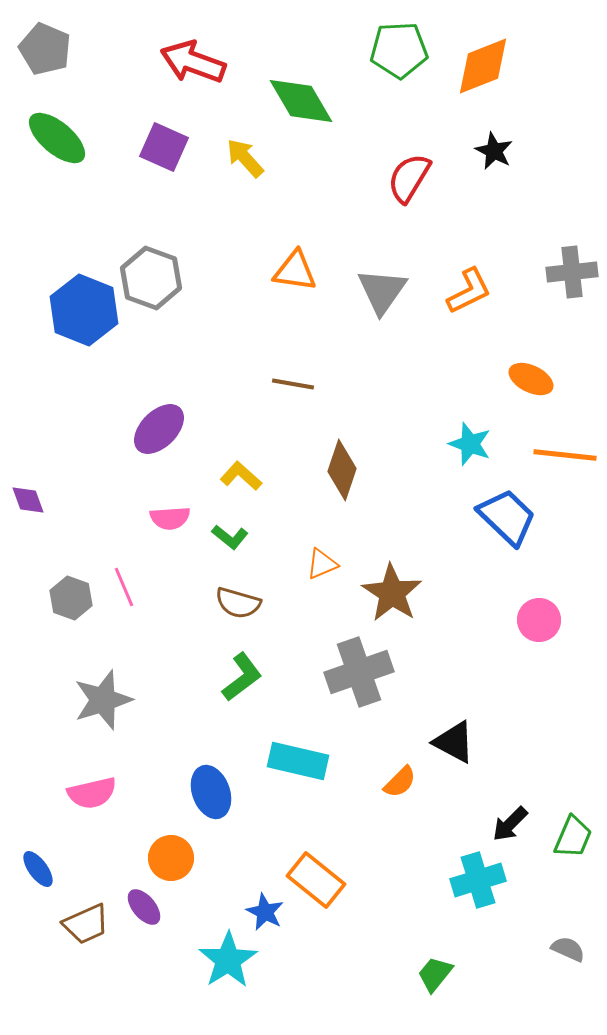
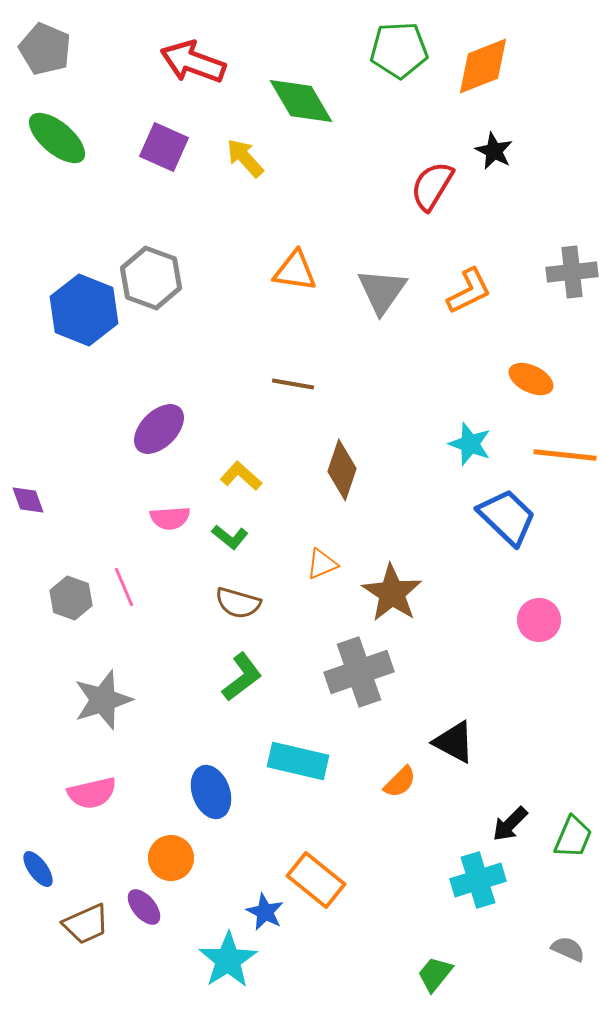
red semicircle at (409, 178): moved 23 px right, 8 px down
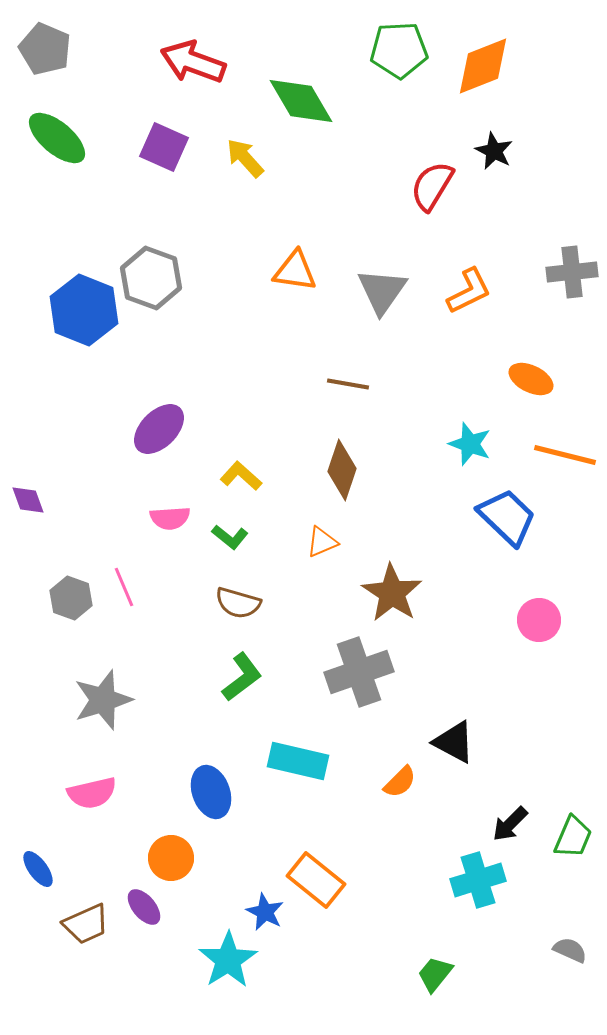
brown line at (293, 384): moved 55 px right
orange line at (565, 455): rotated 8 degrees clockwise
orange triangle at (322, 564): moved 22 px up
gray semicircle at (568, 949): moved 2 px right, 1 px down
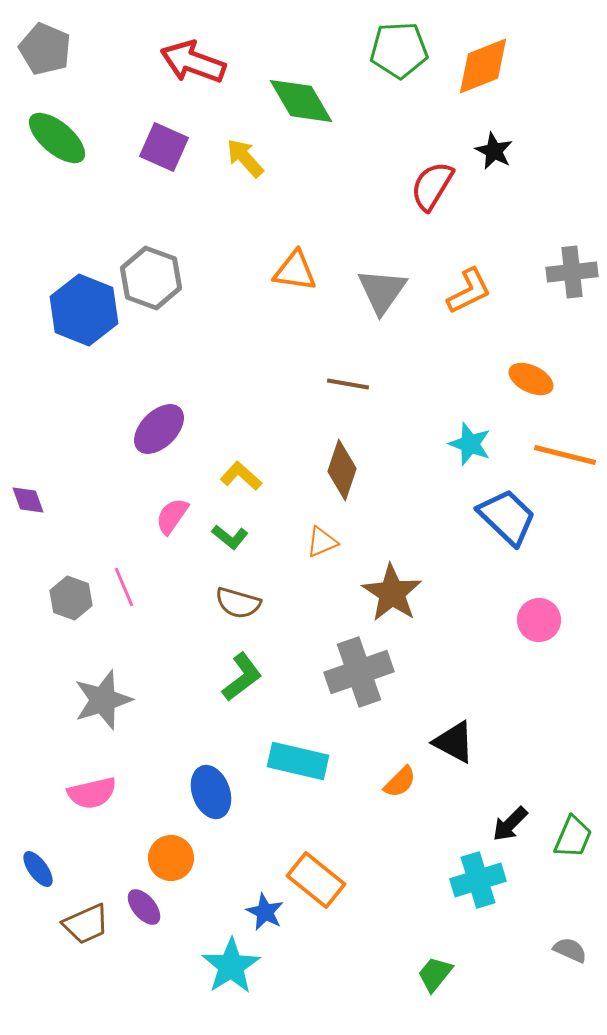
pink semicircle at (170, 518): moved 2 px right, 2 px up; rotated 129 degrees clockwise
cyan star at (228, 960): moved 3 px right, 6 px down
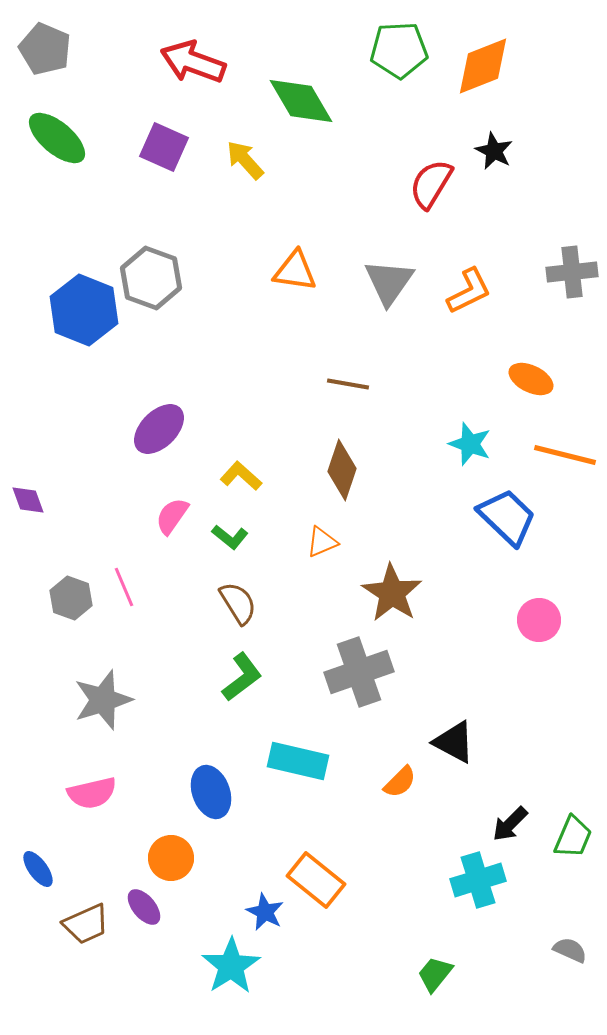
yellow arrow at (245, 158): moved 2 px down
red semicircle at (432, 186): moved 1 px left, 2 px up
gray triangle at (382, 291): moved 7 px right, 9 px up
brown semicircle at (238, 603): rotated 138 degrees counterclockwise
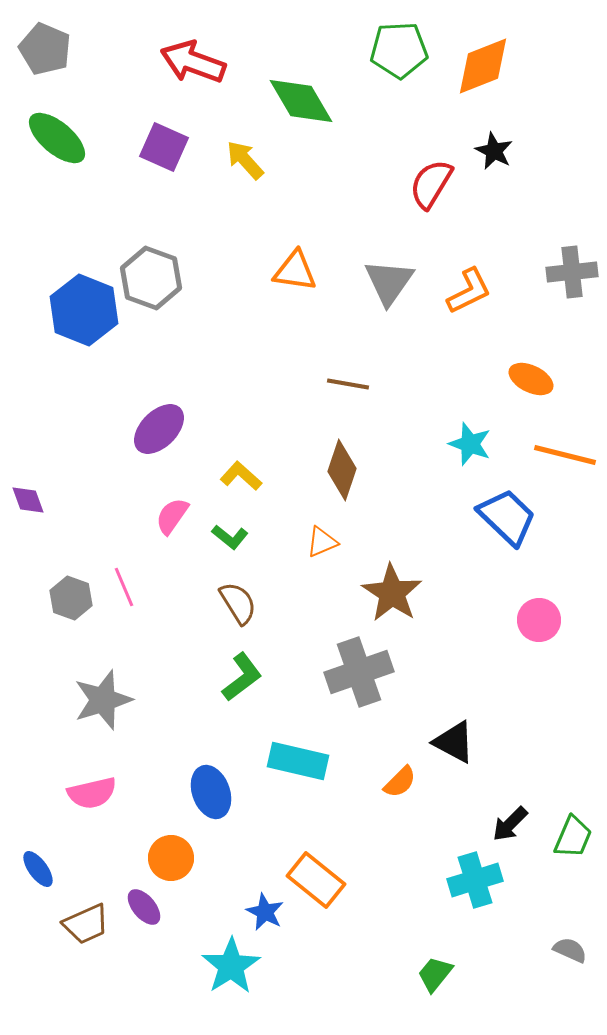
cyan cross at (478, 880): moved 3 px left
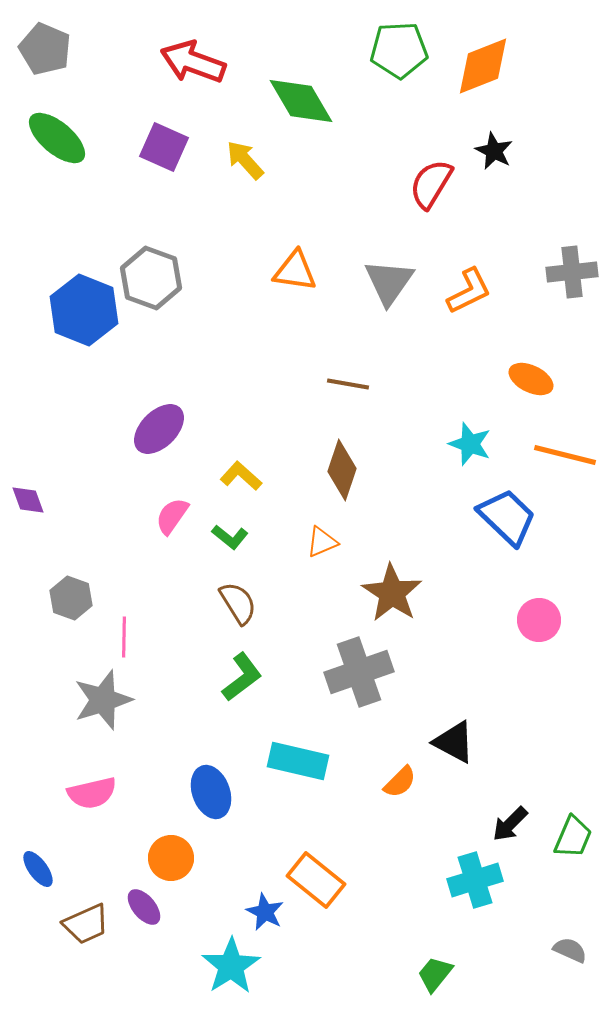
pink line at (124, 587): moved 50 px down; rotated 24 degrees clockwise
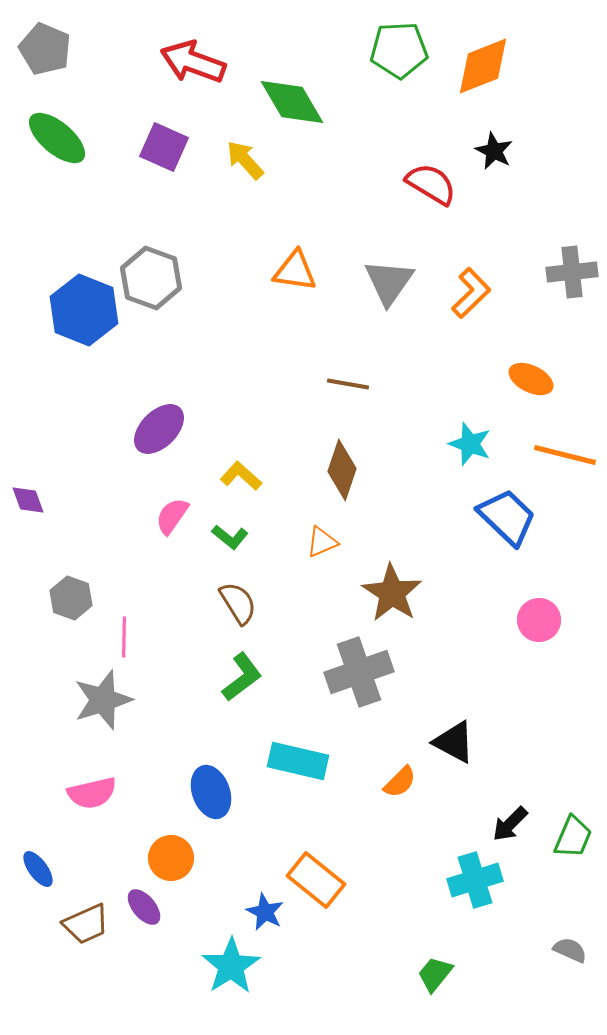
green diamond at (301, 101): moved 9 px left, 1 px down
red semicircle at (431, 184): rotated 90 degrees clockwise
orange L-shape at (469, 291): moved 2 px right, 2 px down; rotated 18 degrees counterclockwise
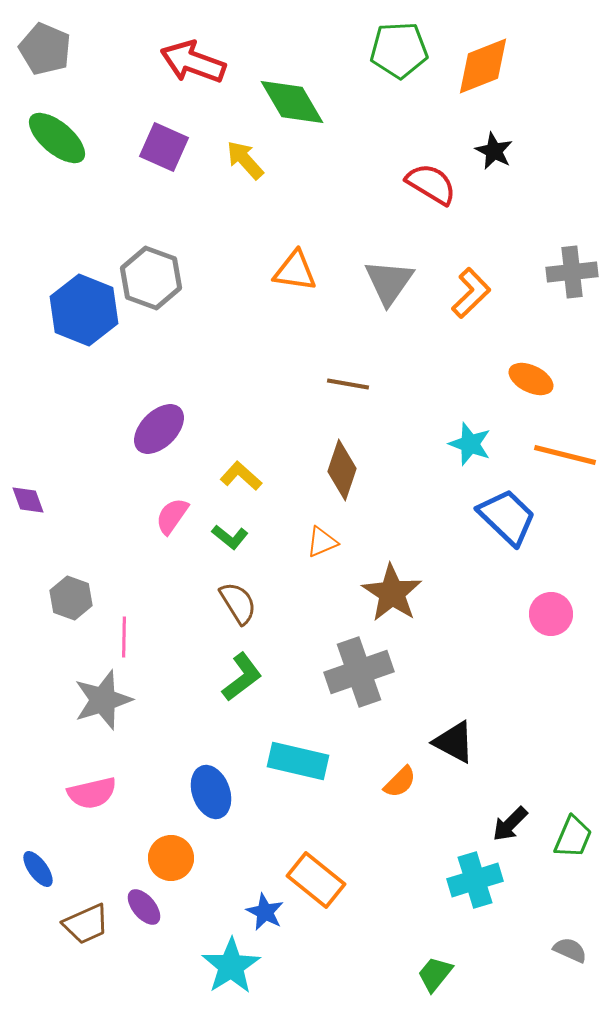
pink circle at (539, 620): moved 12 px right, 6 px up
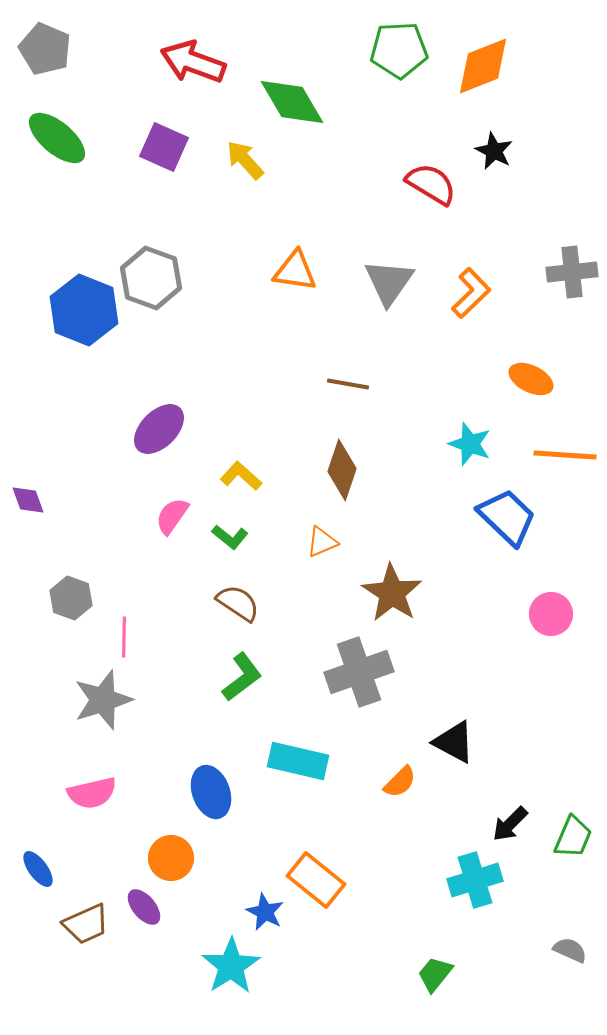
orange line at (565, 455): rotated 10 degrees counterclockwise
brown semicircle at (238, 603): rotated 24 degrees counterclockwise
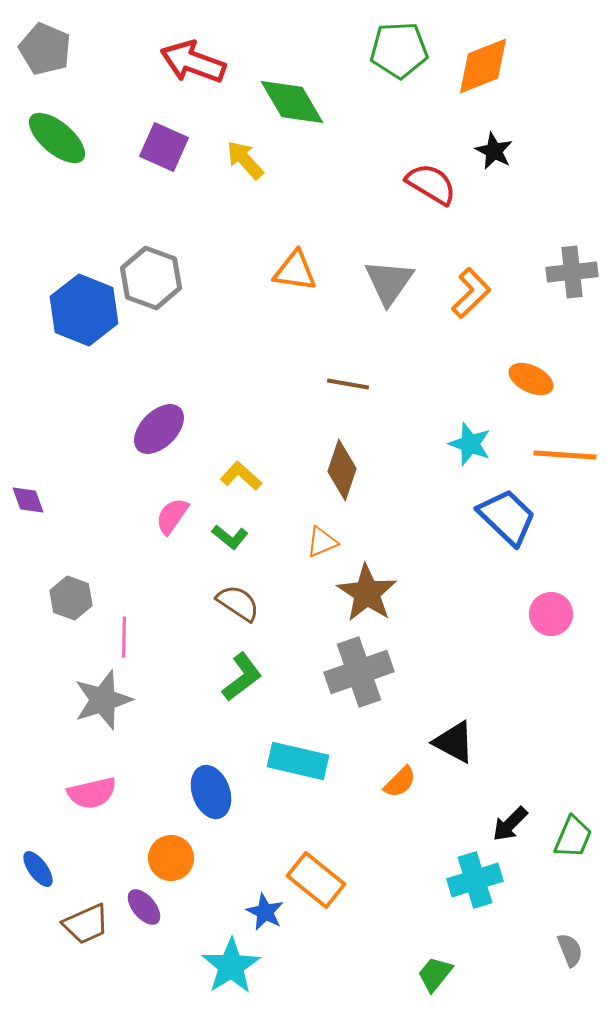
brown star at (392, 593): moved 25 px left
gray semicircle at (570, 950): rotated 44 degrees clockwise
